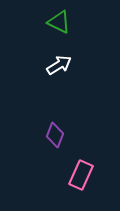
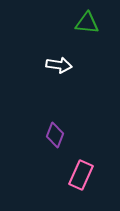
green triangle: moved 28 px right, 1 px down; rotated 20 degrees counterclockwise
white arrow: rotated 40 degrees clockwise
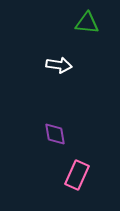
purple diamond: moved 1 px up; rotated 30 degrees counterclockwise
pink rectangle: moved 4 px left
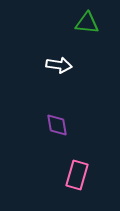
purple diamond: moved 2 px right, 9 px up
pink rectangle: rotated 8 degrees counterclockwise
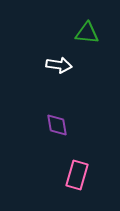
green triangle: moved 10 px down
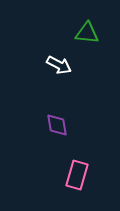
white arrow: rotated 20 degrees clockwise
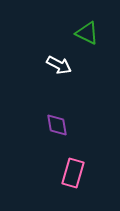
green triangle: rotated 20 degrees clockwise
pink rectangle: moved 4 px left, 2 px up
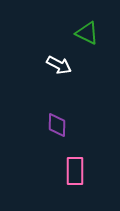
purple diamond: rotated 10 degrees clockwise
pink rectangle: moved 2 px right, 2 px up; rotated 16 degrees counterclockwise
